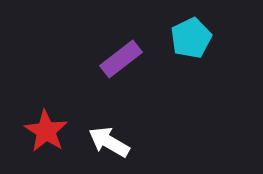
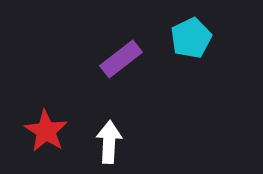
white arrow: rotated 63 degrees clockwise
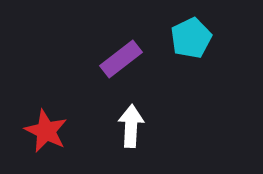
red star: rotated 6 degrees counterclockwise
white arrow: moved 22 px right, 16 px up
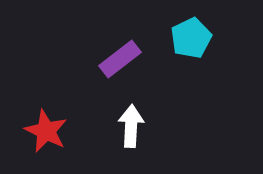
purple rectangle: moved 1 px left
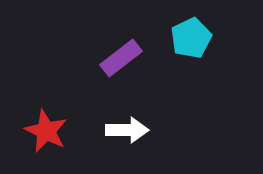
purple rectangle: moved 1 px right, 1 px up
white arrow: moved 4 px left, 4 px down; rotated 87 degrees clockwise
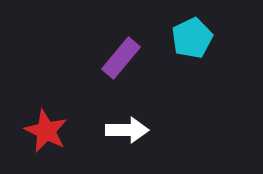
cyan pentagon: moved 1 px right
purple rectangle: rotated 12 degrees counterclockwise
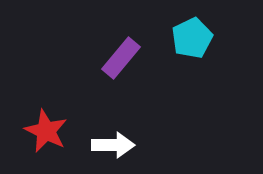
white arrow: moved 14 px left, 15 px down
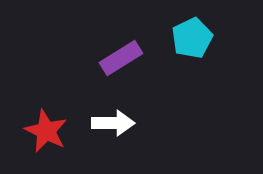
purple rectangle: rotated 18 degrees clockwise
white arrow: moved 22 px up
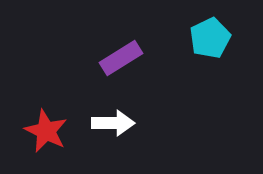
cyan pentagon: moved 18 px right
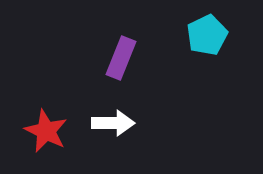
cyan pentagon: moved 3 px left, 3 px up
purple rectangle: rotated 36 degrees counterclockwise
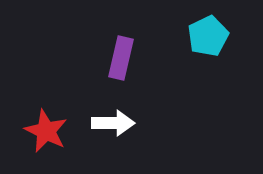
cyan pentagon: moved 1 px right, 1 px down
purple rectangle: rotated 9 degrees counterclockwise
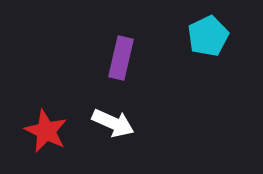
white arrow: rotated 24 degrees clockwise
